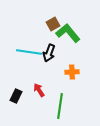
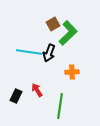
green L-shape: rotated 85 degrees clockwise
red arrow: moved 2 px left
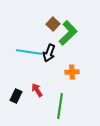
brown square: rotated 16 degrees counterclockwise
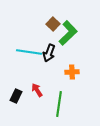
green line: moved 1 px left, 2 px up
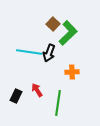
green line: moved 1 px left, 1 px up
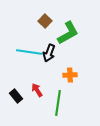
brown square: moved 8 px left, 3 px up
green L-shape: rotated 15 degrees clockwise
orange cross: moved 2 px left, 3 px down
black rectangle: rotated 64 degrees counterclockwise
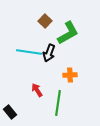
black rectangle: moved 6 px left, 16 px down
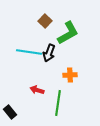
red arrow: rotated 40 degrees counterclockwise
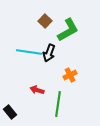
green L-shape: moved 3 px up
orange cross: rotated 24 degrees counterclockwise
green line: moved 1 px down
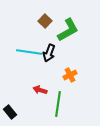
red arrow: moved 3 px right
